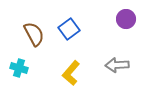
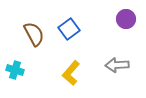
cyan cross: moved 4 px left, 2 px down
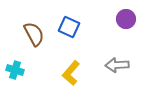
blue square: moved 2 px up; rotated 30 degrees counterclockwise
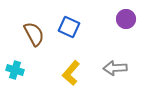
gray arrow: moved 2 px left, 3 px down
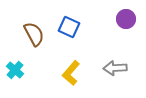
cyan cross: rotated 24 degrees clockwise
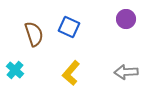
brown semicircle: rotated 10 degrees clockwise
gray arrow: moved 11 px right, 4 px down
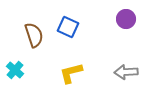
blue square: moved 1 px left
brown semicircle: moved 1 px down
yellow L-shape: rotated 35 degrees clockwise
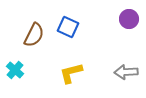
purple circle: moved 3 px right
brown semicircle: rotated 45 degrees clockwise
